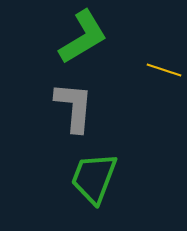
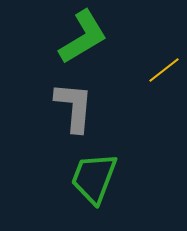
yellow line: rotated 56 degrees counterclockwise
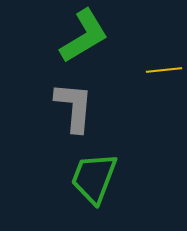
green L-shape: moved 1 px right, 1 px up
yellow line: rotated 32 degrees clockwise
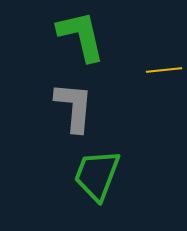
green L-shape: moved 3 px left; rotated 72 degrees counterclockwise
green trapezoid: moved 3 px right, 3 px up
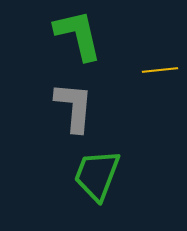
green L-shape: moved 3 px left, 1 px up
yellow line: moved 4 px left
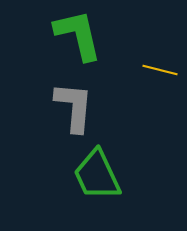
yellow line: rotated 20 degrees clockwise
green trapezoid: rotated 46 degrees counterclockwise
